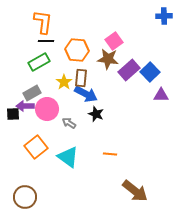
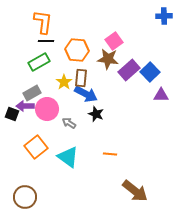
black square: moved 1 px left; rotated 24 degrees clockwise
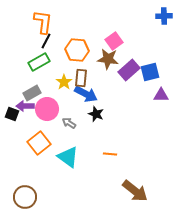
black line: rotated 63 degrees counterclockwise
blue square: rotated 30 degrees clockwise
orange square: moved 3 px right, 4 px up
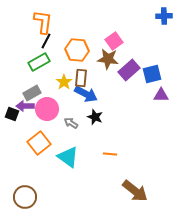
blue square: moved 2 px right, 2 px down
black star: moved 1 px left, 3 px down
gray arrow: moved 2 px right
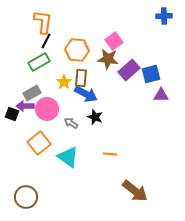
blue square: moved 1 px left
brown circle: moved 1 px right
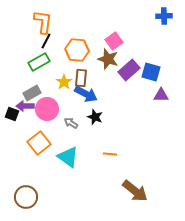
brown star: rotated 10 degrees clockwise
blue square: moved 2 px up; rotated 30 degrees clockwise
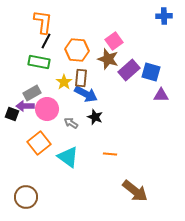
green rectangle: rotated 40 degrees clockwise
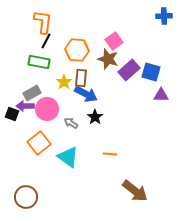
black star: rotated 14 degrees clockwise
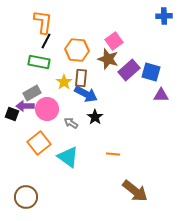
orange line: moved 3 px right
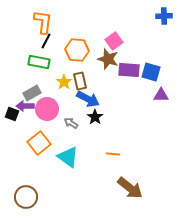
purple rectangle: rotated 45 degrees clockwise
brown rectangle: moved 1 px left, 3 px down; rotated 18 degrees counterclockwise
blue arrow: moved 2 px right, 5 px down
brown arrow: moved 5 px left, 3 px up
